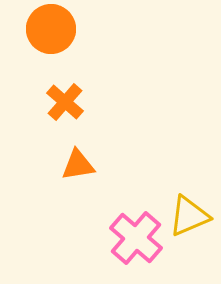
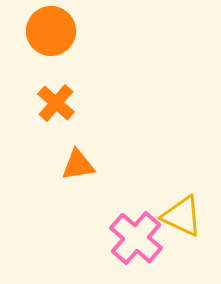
orange circle: moved 2 px down
orange cross: moved 9 px left, 1 px down
yellow triangle: moved 7 px left; rotated 48 degrees clockwise
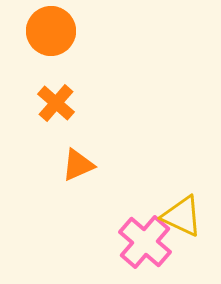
orange triangle: rotated 15 degrees counterclockwise
pink cross: moved 9 px right, 4 px down
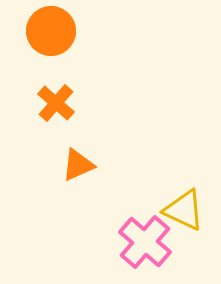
yellow triangle: moved 2 px right, 6 px up
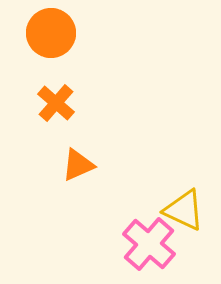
orange circle: moved 2 px down
pink cross: moved 4 px right, 2 px down
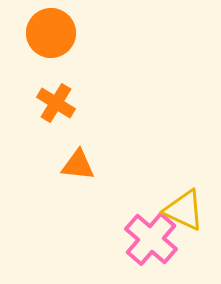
orange cross: rotated 9 degrees counterclockwise
orange triangle: rotated 30 degrees clockwise
pink cross: moved 2 px right, 5 px up
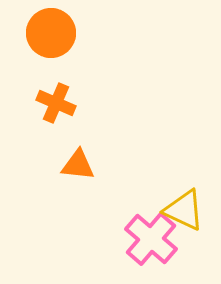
orange cross: rotated 9 degrees counterclockwise
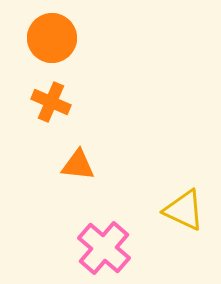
orange circle: moved 1 px right, 5 px down
orange cross: moved 5 px left, 1 px up
pink cross: moved 47 px left, 9 px down
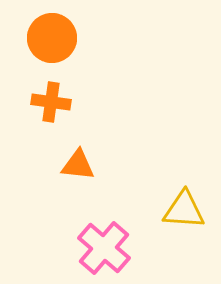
orange cross: rotated 15 degrees counterclockwise
yellow triangle: rotated 21 degrees counterclockwise
